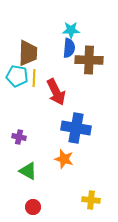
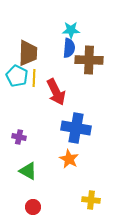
cyan pentagon: rotated 15 degrees clockwise
orange star: moved 5 px right; rotated 12 degrees clockwise
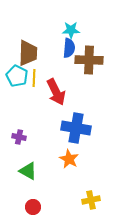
yellow cross: rotated 18 degrees counterclockwise
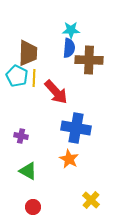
red arrow: rotated 16 degrees counterclockwise
purple cross: moved 2 px right, 1 px up
yellow cross: rotated 36 degrees counterclockwise
